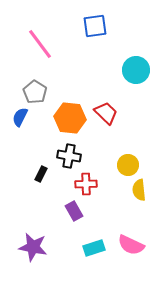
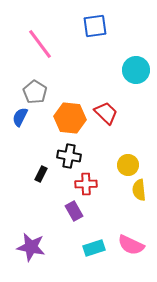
purple star: moved 2 px left
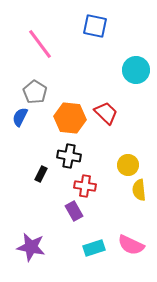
blue square: rotated 20 degrees clockwise
red cross: moved 1 px left, 2 px down; rotated 10 degrees clockwise
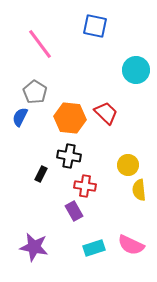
purple star: moved 3 px right
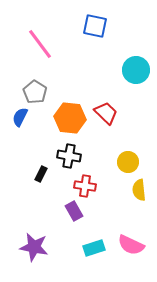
yellow circle: moved 3 px up
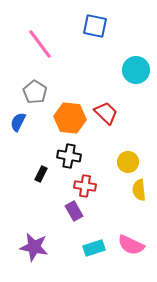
blue semicircle: moved 2 px left, 5 px down
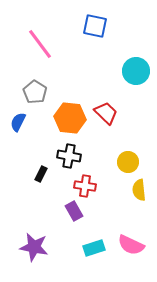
cyan circle: moved 1 px down
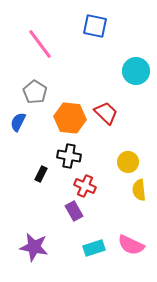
red cross: rotated 15 degrees clockwise
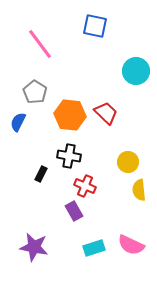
orange hexagon: moved 3 px up
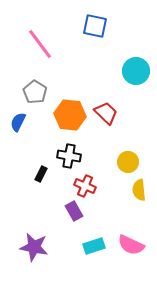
cyan rectangle: moved 2 px up
